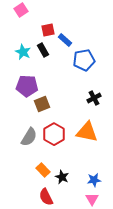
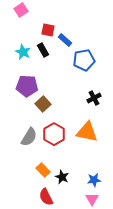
red square: rotated 24 degrees clockwise
brown square: moved 1 px right; rotated 21 degrees counterclockwise
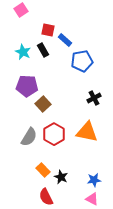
blue pentagon: moved 2 px left, 1 px down
black star: moved 1 px left
pink triangle: rotated 32 degrees counterclockwise
